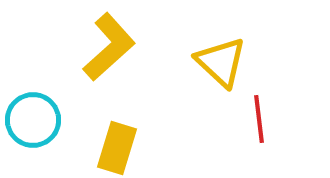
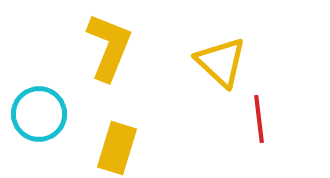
yellow L-shape: rotated 26 degrees counterclockwise
cyan circle: moved 6 px right, 6 px up
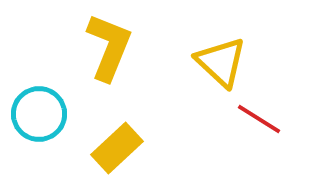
red line: rotated 51 degrees counterclockwise
yellow rectangle: rotated 30 degrees clockwise
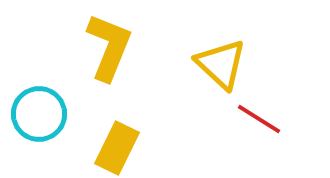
yellow triangle: moved 2 px down
yellow rectangle: rotated 21 degrees counterclockwise
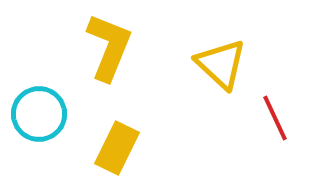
red line: moved 16 px right, 1 px up; rotated 33 degrees clockwise
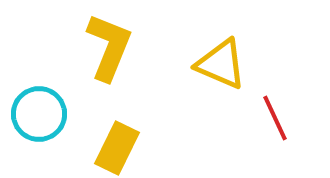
yellow triangle: rotated 20 degrees counterclockwise
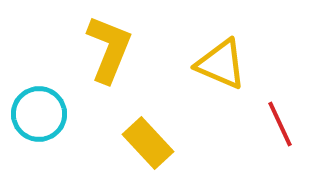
yellow L-shape: moved 2 px down
red line: moved 5 px right, 6 px down
yellow rectangle: moved 31 px right, 5 px up; rotated 69 degrees counterclockwise
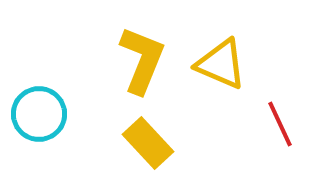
yellow L-shape: moved 33 px right, 11 px down
